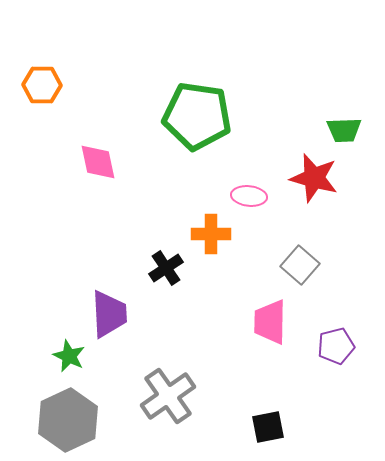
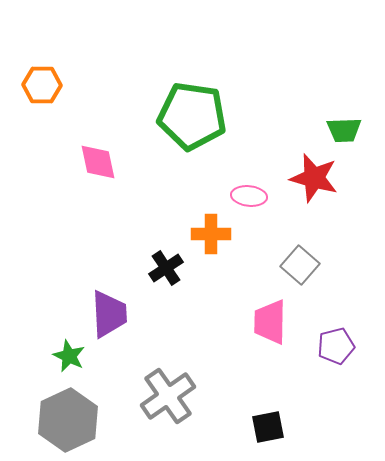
green pentagon: moved 5 px left
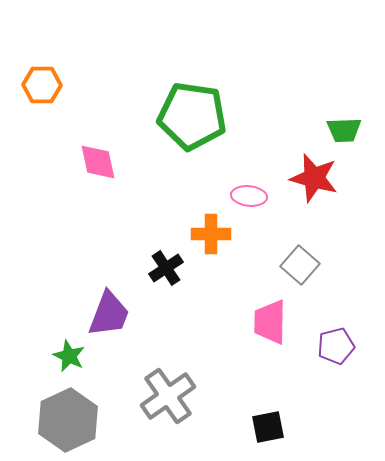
purple trapezoid: rotated 24 degrees clockwise
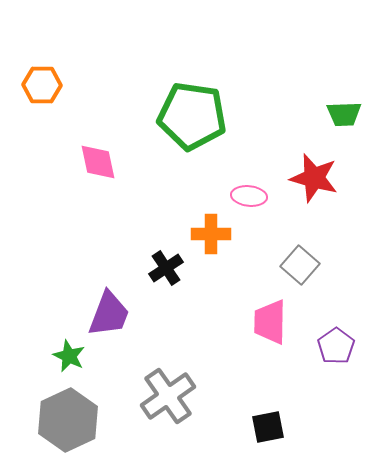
green trapezoid: moved 16 px up
purple pentagon: rotated 21 degrees counterclockwise
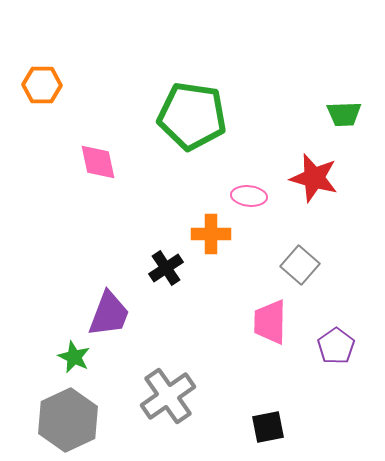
green star: moved 5 px right, 1 px down
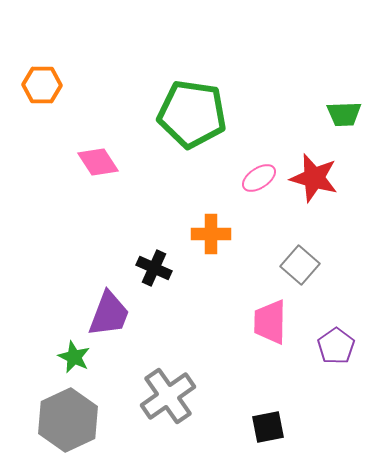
green pentagon: moved 2 px up
pink diamond: rotated 21 degrees counterclockwise
pink ellipse: moved 10 px right, 18 px up; rotated 40 degrees counterclockwise
black cross: moved 12 px left; rotated 32 degrees counterclockwise
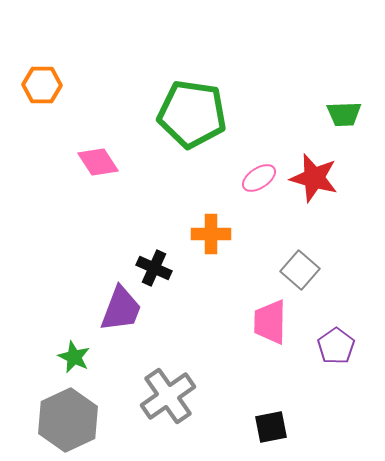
gray square: moved 5 px down
purple trapezoid: moved 12 px right, 5 px up
black square: moved 3 px right
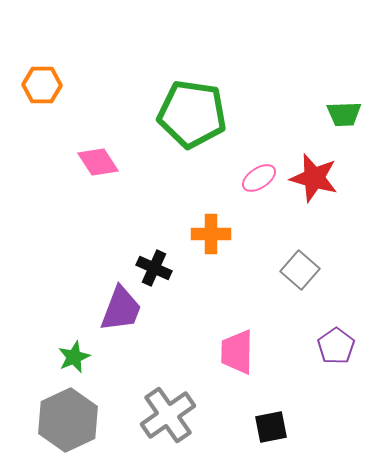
pink trapezoid: moved 33 px left, 30 px down
green star: rotated 24 degrees clockwise
gray cross: moved 19 px down
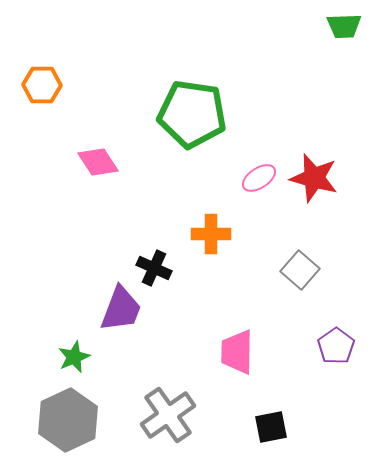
green trapezoid: moved 88 px up
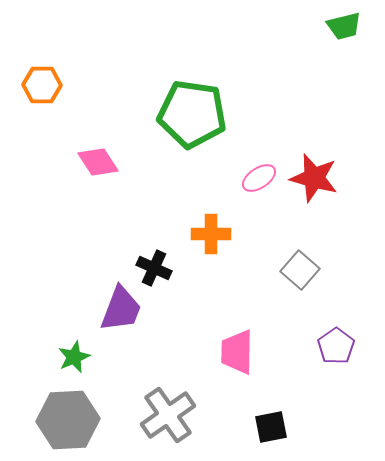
green trapezoid: rotated 12 degrees counterclockwise
gray hexagon: rotated 22 degrees clockwise
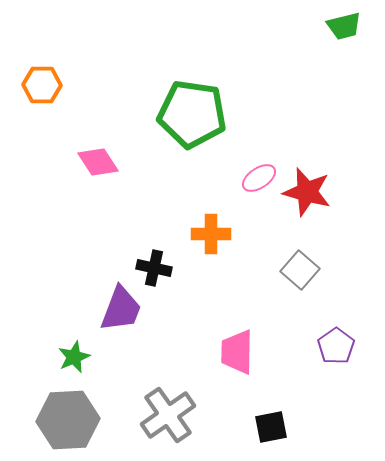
red star: moved 7 px left, 14 px down
black cross: rotated 12 degrees counterclockwise
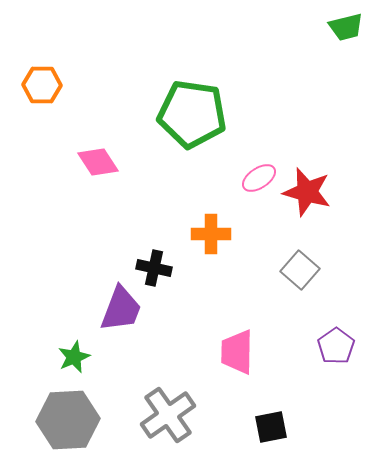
green trapezoid: moved 2 px right, 1 px down
